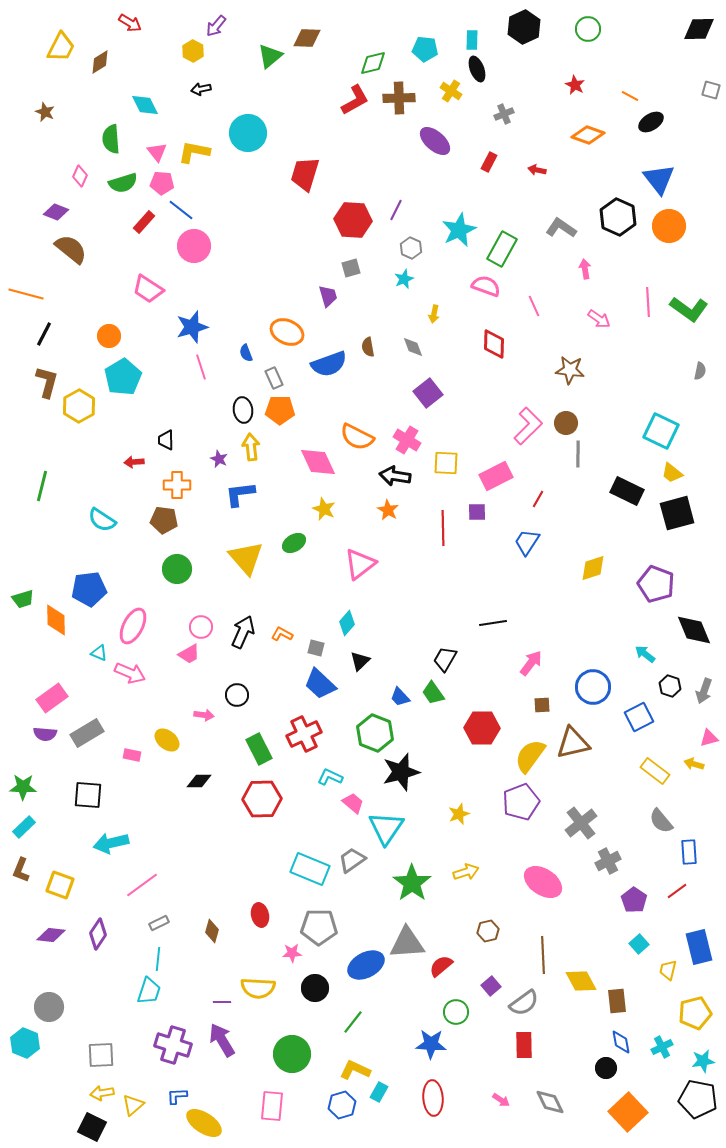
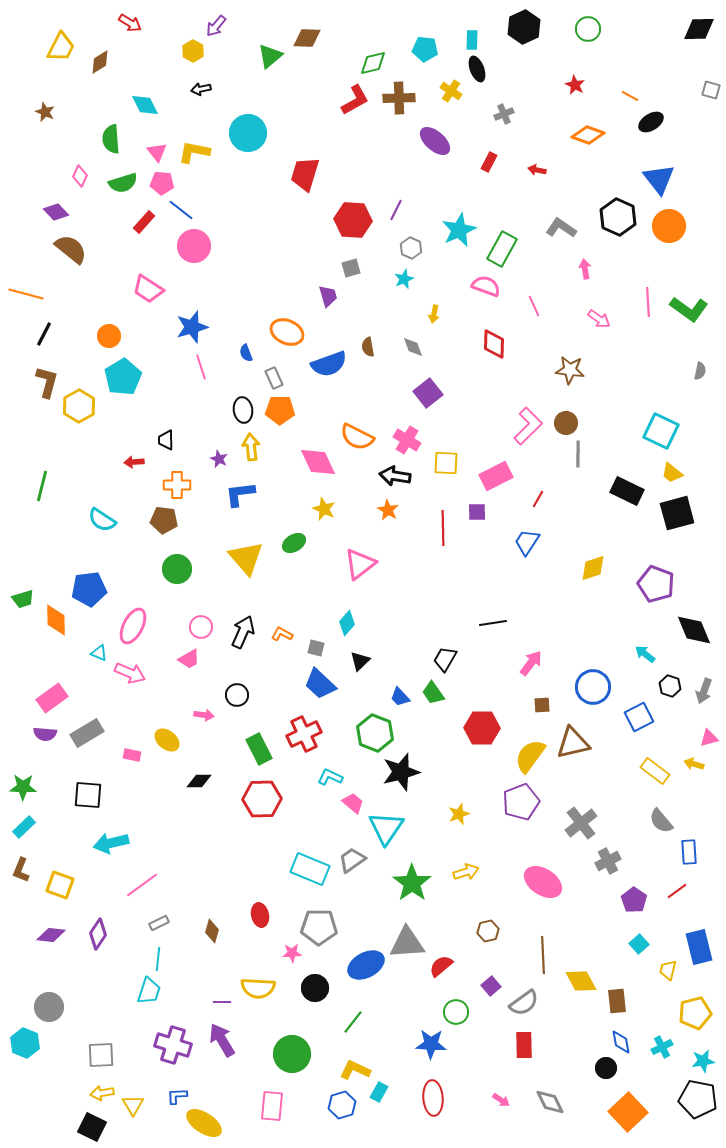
purple diamond at (56, 212): rotated 25 degrees clockwise
pink trapezoid at (189, 654): moved 5 px down
yellow triangle at (133, 1105): rotated 20 degrees counterclockwise
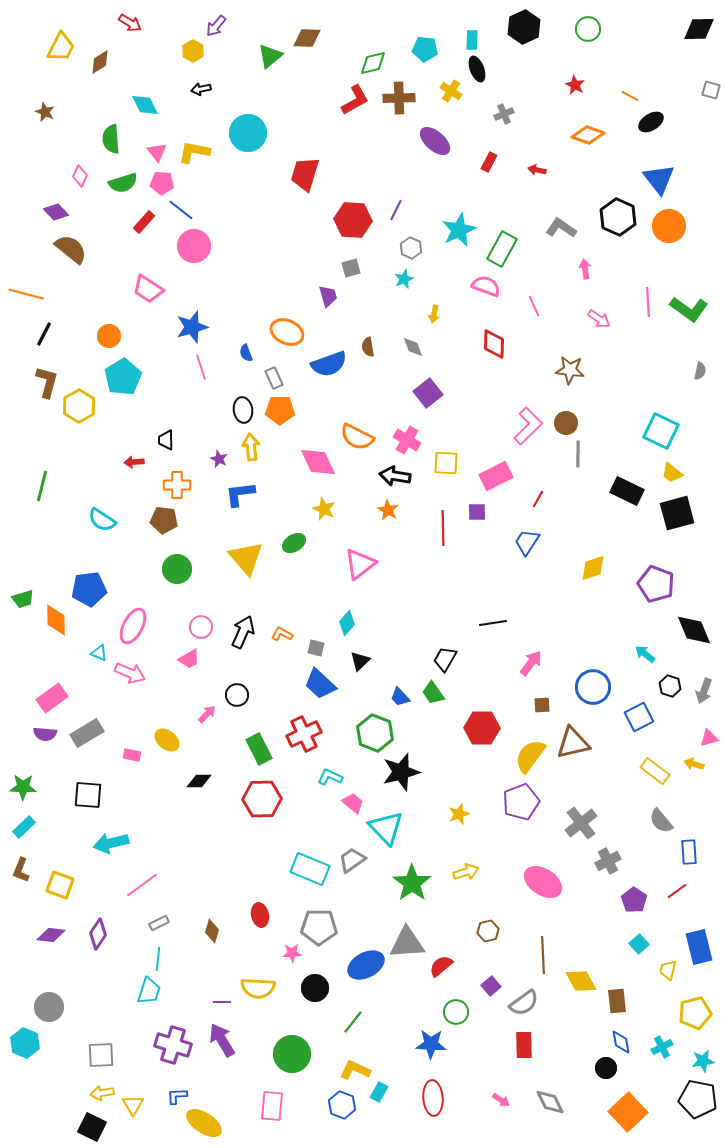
pink arrow at (204, 715): moved 3 px right, 1 px up; rotated 54 degrees counterclockwise
cyan triangle at (386, 828): rotated 18 degrees counterclockwise
blue hexagon at (342, 1105): rotated 24 degrees counterclockwise
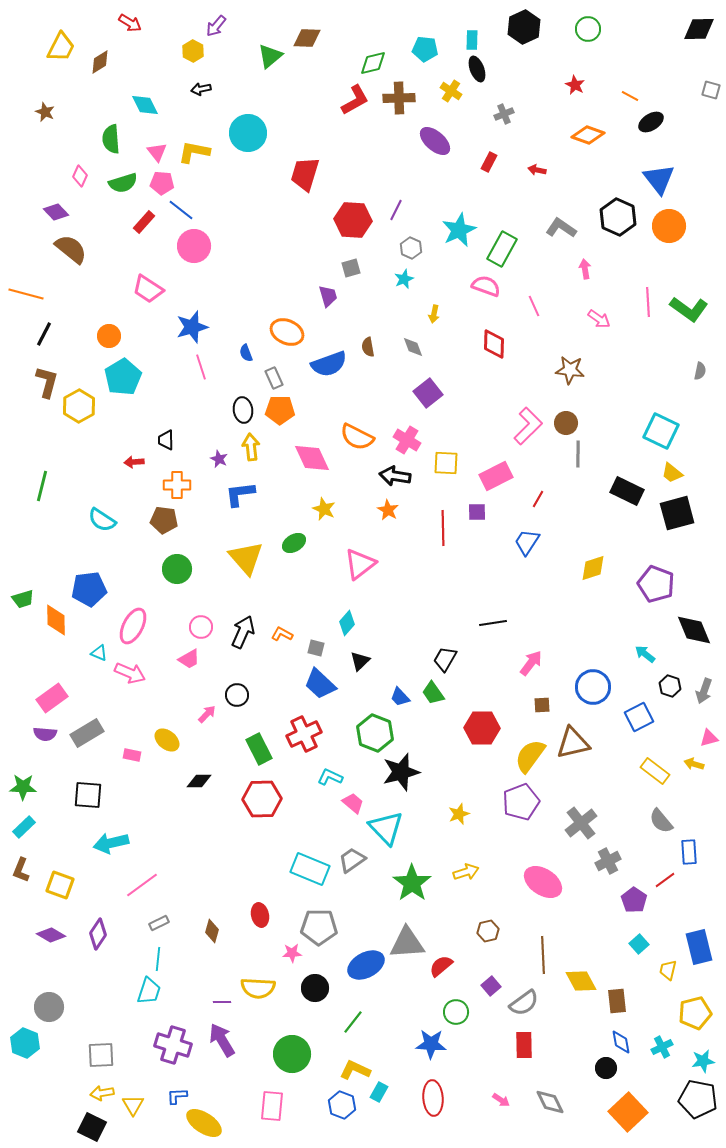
pink diamond at (318, 462): moved 6 px left, 4 px up
red line at (677, 891): moved 12 px left, 11 px up
purple diamond at (51, 935): rotated 24 degrees clockwise
